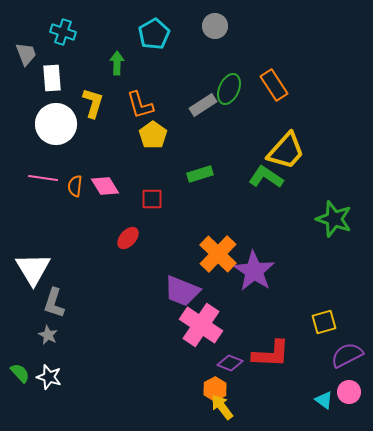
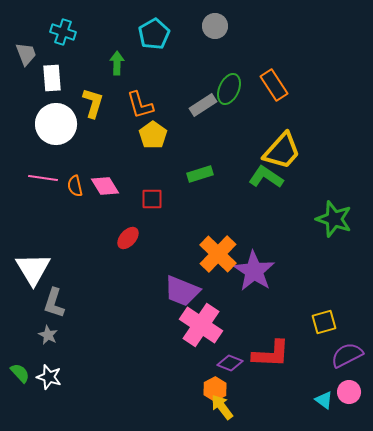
yellow trapezoid: moved 4 px left
orange semicircle: rotated 20 degrees counterclockwise
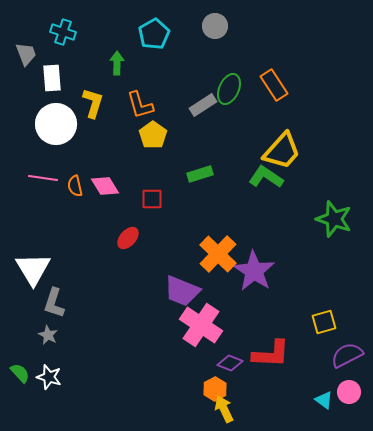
yellow arrow: moved 2 px right, 2 px down; rotated 12 degrees clockwise
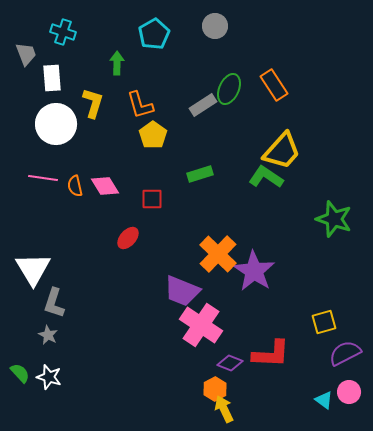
purple semicircle: moved 2 px left, 2 px up
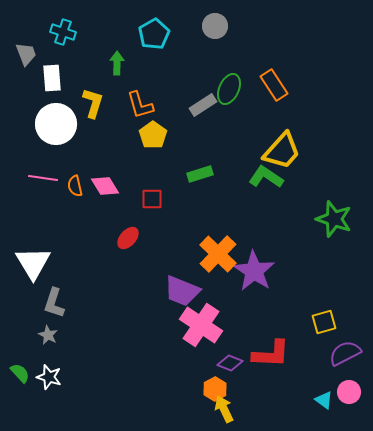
white triangle: moved 6 px up
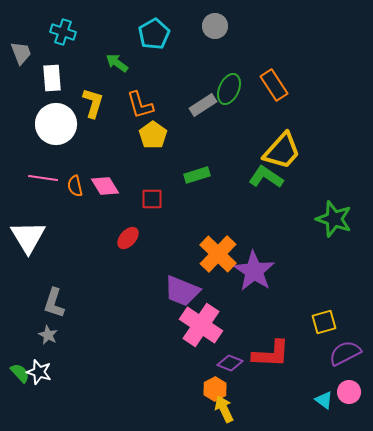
gray trapezoid: moved 5 px left, 1 px up
green arrow: rotated 55 degrees counterclockwise
green rectangle: moved 3 px left, 1 px down
white triangle: moved 5 px left, 26 px up
white star: moved 10 px left, 5 px up
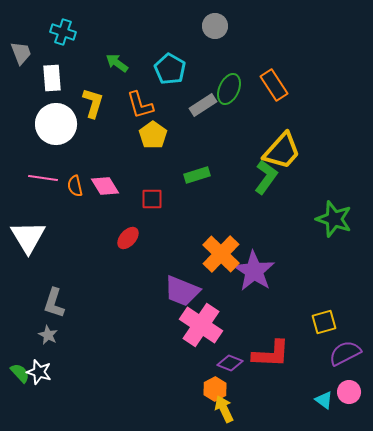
cyan pentagon: moved 16 px right, 35 px down; rotated 12 degrees counterclockwise
green L-shape: rotated 92 degrees clockwise
orange cross: moved 3 px right
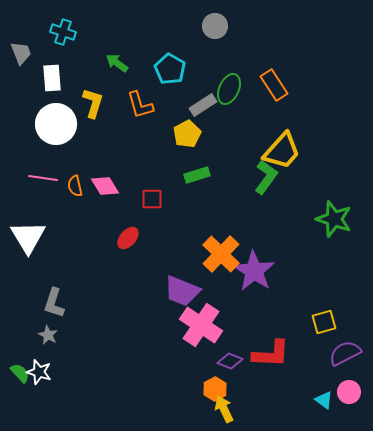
yellow pentagon: moved 34 px right, 1 px up; rotated 8 degrees clockwise
purple diamond: moved 2 px up
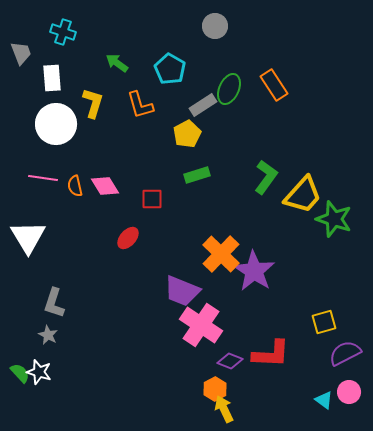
yellow trapezoid: moved 21 px right, 44 px down
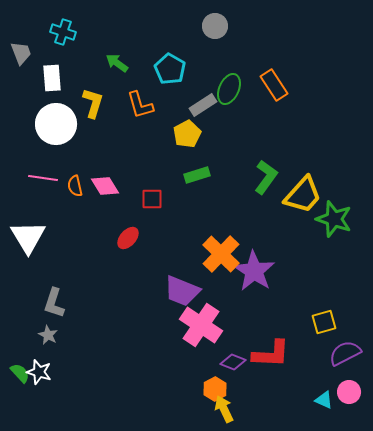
purple diamond: moved 3 px right, 1 px down
cyan triangle: rotated 12 degrees counterclockwise
